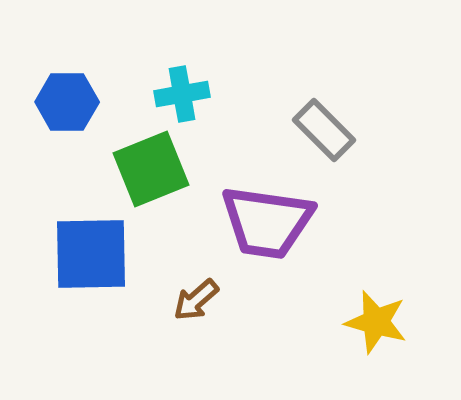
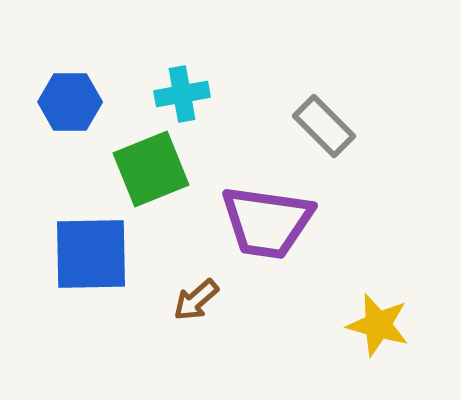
blue hexagon: moved 3 px right
gray rectangle: moved 4 px up
yellow star: moved 2 px right, 3 px down
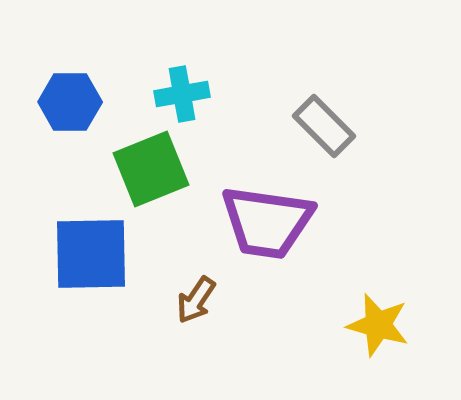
brown arrow: rotated 15 degrees counterclockwise
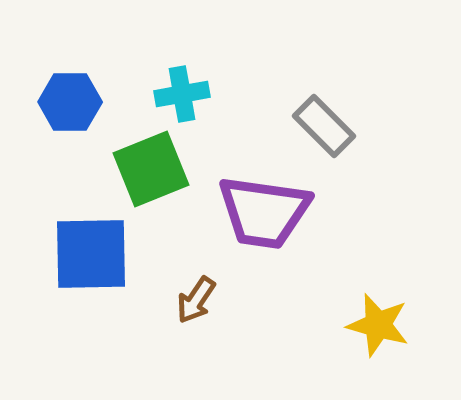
purple trapezoid: moved 3 px left, 10 px up
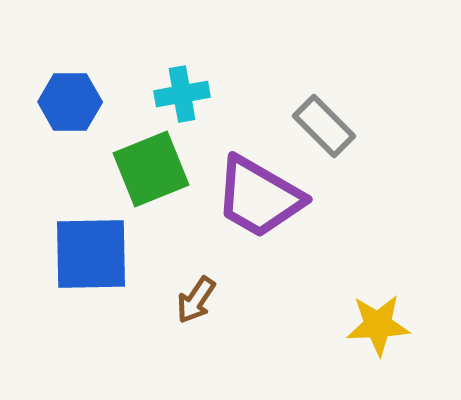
purple trapezoid: moved 5 px left, 15 px up; rotated 22 degrees clockwise
yellow star: rotated 18 degrees counterclockwise
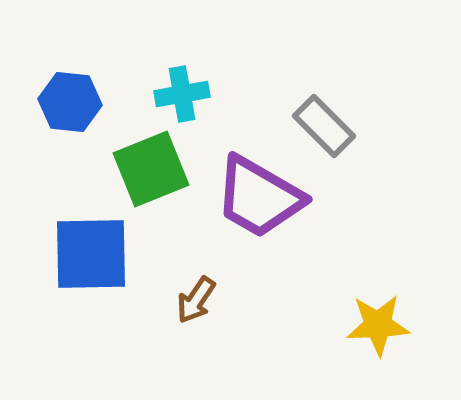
blue hexagon: rotated 6 degrees clockwise
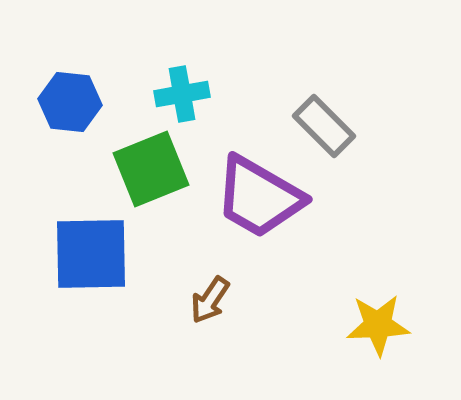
brown arrow: moved 14 px right
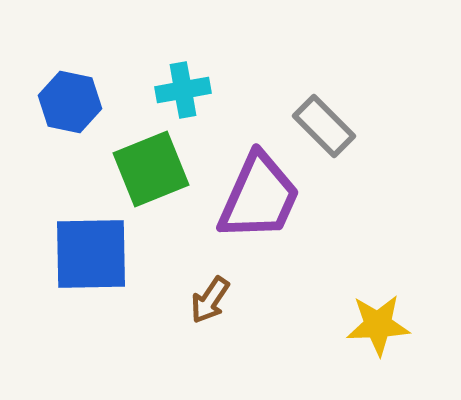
cyan cross: moved 1 px right, 4 px up
blue hexagon: rotated 6 degrees clockwise
purple trapezoid: rotated 96 degrees counterclockwise
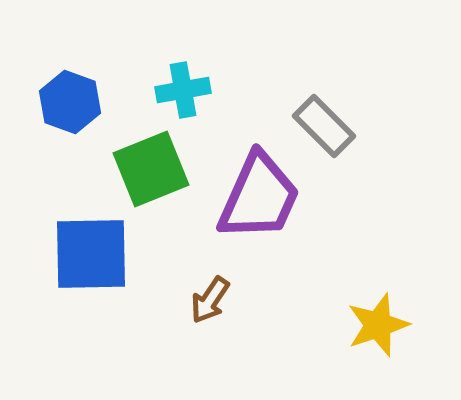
blue hexagon: rotated 8 degrees clockwise
yellow star: rotated 16 degrees counterclockwise
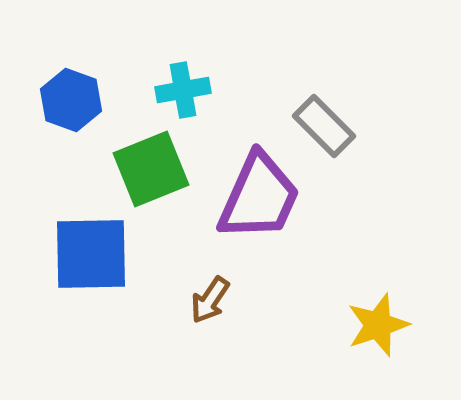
blue hexagon: moved 1 px right, 2 px up
